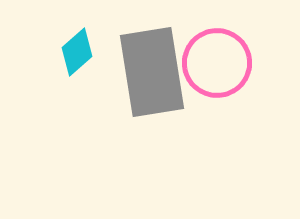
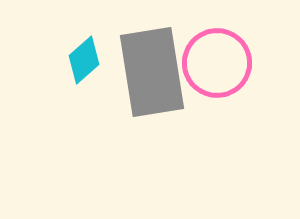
cyan diamond: moved 7 px right, 8 px down
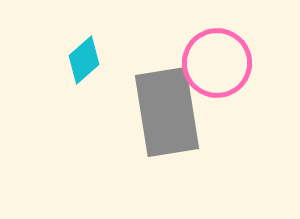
gray rectangle: moved 15 px right, 40 px down
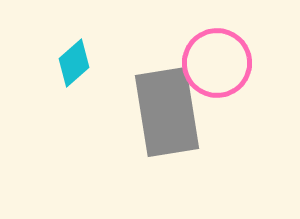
cyan diamond: moved 10 px left, 3 px down
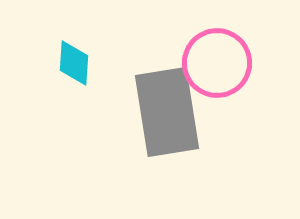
cyan diamond: rotated 45 degrees counterclockwise
